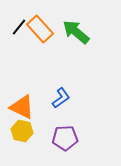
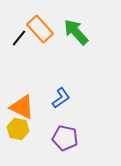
black line: moved 11 px down
green arrow: rotated 8 degrees clockwise
yellow hexagon: moved 4 px left, 2 px up
purple pentagon: rotated 15 degrees clockwise
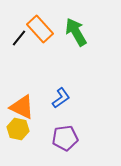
green arrow: rotated 12 degrees clockwise
purple pentagon: rotated 20 degrees counterclockwise
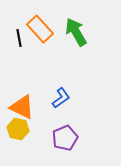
black line: rotated 48 degrees counterclockwise
purple pentagon: rotated 15 degrees counterclockwise
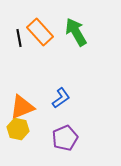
orange rectangle: moved 3 px down
orange triangle: rotated 48 degrees counterclockwise
